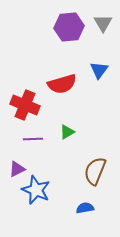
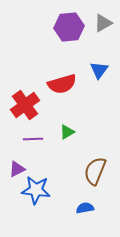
gray triangle: rotated 30 degrees clockwise
red cross: rotated 32 degrees clockwise
blue star: rotated 16 degrees counterclockwise
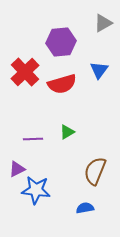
purple hexagon: moved 8 px left, 15 px down
red cross: moved 33 px up; rotated 8 degrees counterclockwise
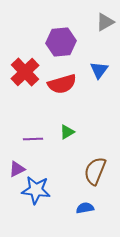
gray triangle: moved 2 px right, 1 px up
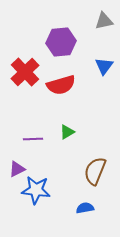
gray triangle: moved 1 px left, 1 px up; rotated 18 degrees clockwise
blue triangle: moved 5 px right, 4 px up
red semicircle: moved 1 px left, 1 px down
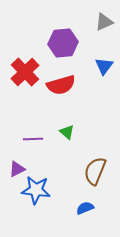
gray triangle: moved 1 px down; rotated 12 degrees counterclockwise
purple hexagon: moved 2 px right, 1 px down
green triangle: rotated 49 degrees counterclockwise
blue semicircle: rotated 12 degrees counterclockwise
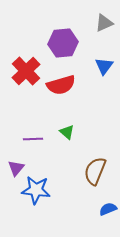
gray triangle: moved 1 px down
red cross: moved 1 px right, 1 px up
purple triangle: moved 1 px left, 1 px up; rotated 24 degrees counterclockwise
blue semicircle: moved 23 px right, 1 px down
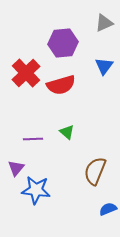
red cross: moved 2 px down
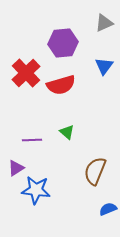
purple line: moved 1 px left, 1 px down
purple triangle: rotated 18 degrees clockwise
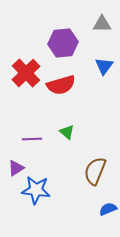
gray triangle: moved 2 px left, 1 px down; rotated 24 degrees clockwise
purple line: moved 1 px up
